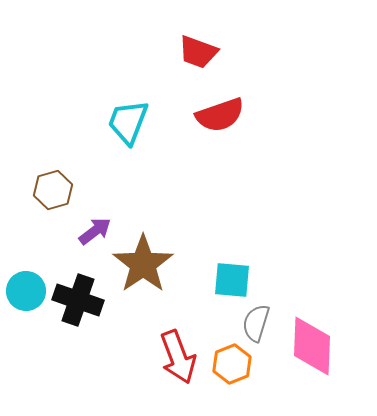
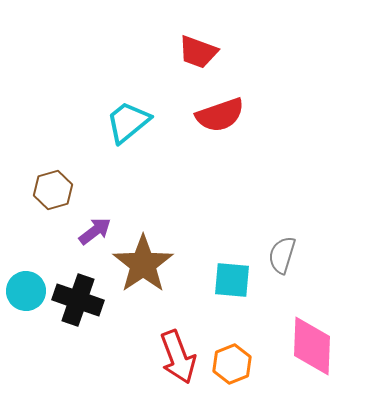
cyan trapezoid: rotated 30 degrees clockwise
gray semicircle: moved 26 px right, 68 px up
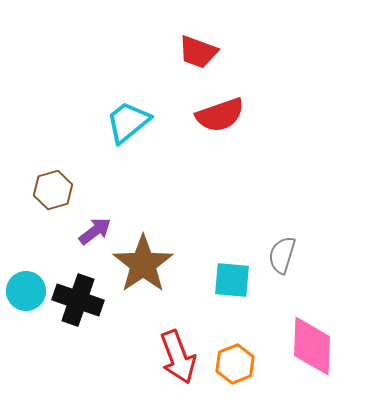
orange hexagon: moved 3 px right
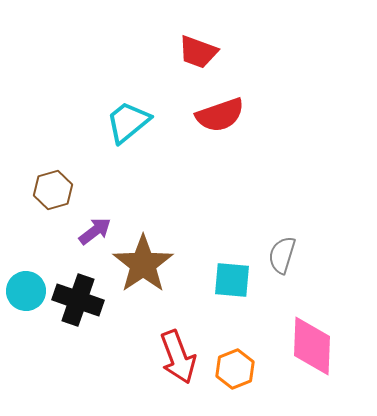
orange hexagon: moved 5 px down
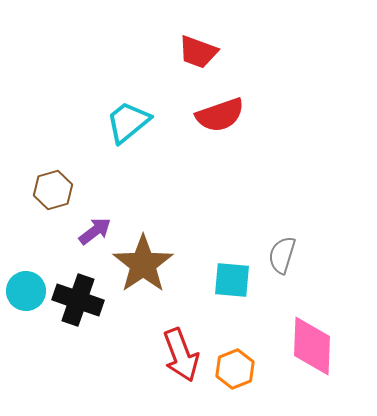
red arrow: moved 3 px right, 2 px up
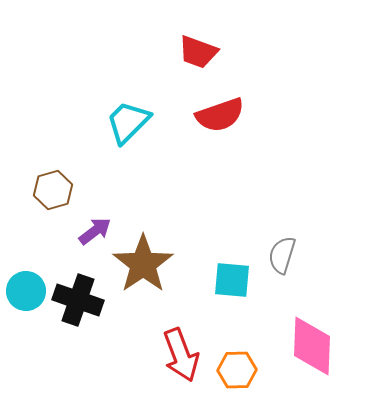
cyan trapezoid: rotated 6 degrees counterclockwise
orange hexagon: moved 2 px right, 1 px down; rotated 21 degrees clockwise
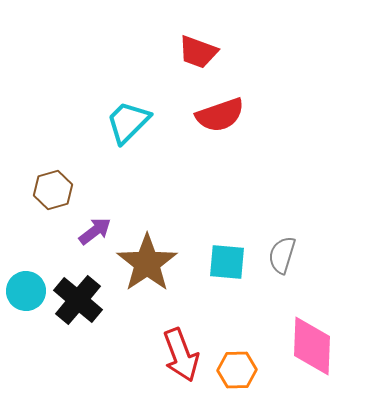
brown star: moved 4 px right, 1 px up
cyan square: moved 5 px left, 18 px up
black cross: rotated 21 degrees clockwise
